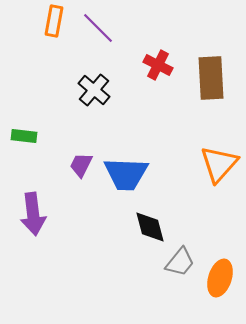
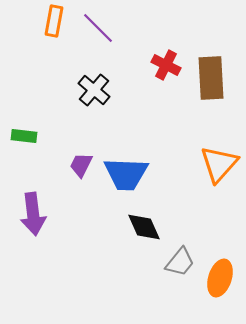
red cross: moved 8 px right
black diamond: moved 6 px left; rotated 9 degrees counterclockwise
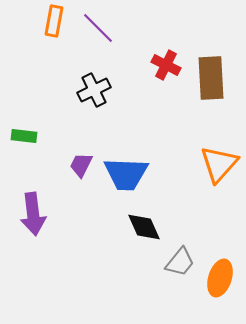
black cross: rotated 24 degrees clockwise
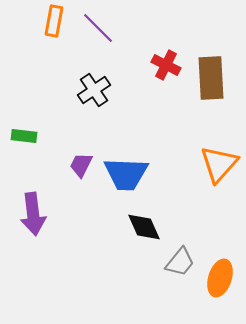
black cross: rotated 8 degrees counterclockwise
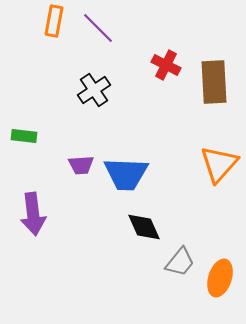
brown rectangle: moved 3 px right, 4 px down
purple trapezoid: rotated 120 degrees counterclockwise
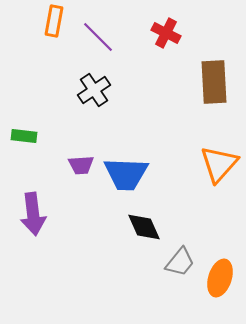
purple line: moved 9 px down
red cross: moved 32 px up
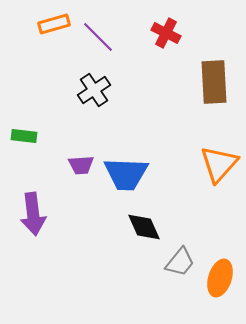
orange rectangle: moved 3 px down; rotated 64 degrees clockwise
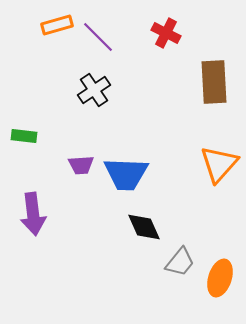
orange rectangle: moved 3 px right, 1 px down
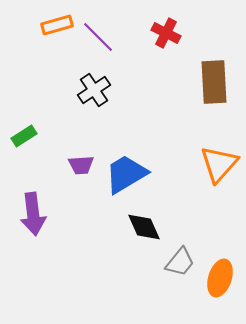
green rectangle: rotated 40 degrees counterclockwise
blue trapezoid: rotated 147 degrees clockwise
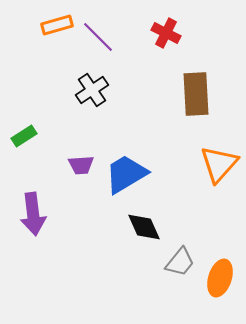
brown rectangle: moved 18 px left, 12 px down
black cross: moved 2 px left
